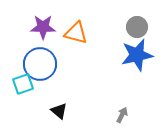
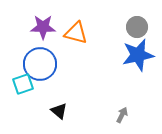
blue star: moved 1 px right
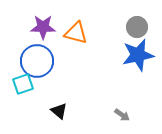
blue circle: moved 3 px left, 3 px up
gray arrow: rotated 98 degrees clockwise
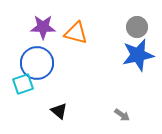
blue circle: moved 2 px down
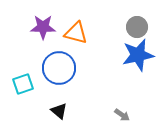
blue circle: moved 22 px right, 5 px down
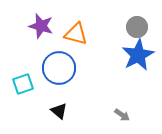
purple star: moved 2 px left, 1 px up; rotated 15 degrees clockwise
orange triangle: moved 1 px down
blue star: rotated 16 degrees counterclockwise
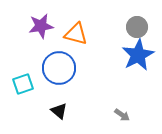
purple star: rotated 25 degrees counterclockwise
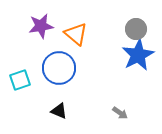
gray circle: moved 1 px left, 2 px down
orange triangle: rotated 25 degrees clockwise
cyan square: moved 3 px left, 4 px up
black triangle: rotated 18 degrees counterclockwise
gray arrow: moved 2 px left, 2 px up
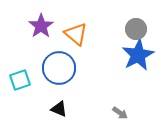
purple star: rotated 25 degrees counterclockwise
black triangle: moved 2 px up
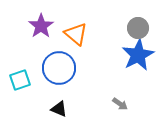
gray circle: moved 2 px right, 1 px up
gray arrow: moved 9 px up
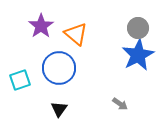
black triangle: rotated 42 degrees clockwise
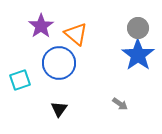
blue star: rotated 8 degrees counterclockwise
blue circle: moved 5 px up
